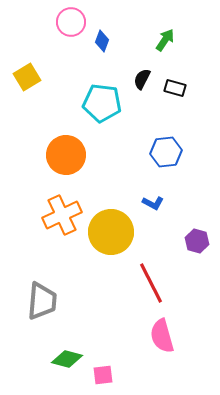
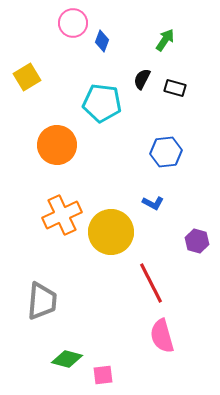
pink circle: moved 2 px right, 1 px down
orange circle: moved 9 px left, 10 px up
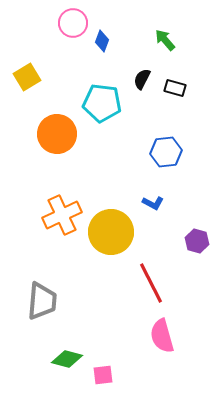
green arrow: rotated 75 degrees counterclockwise
orange circle: moved 11 px up
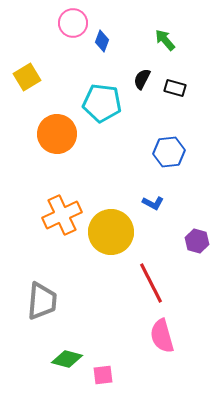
blue hexagon: moved 3 px right
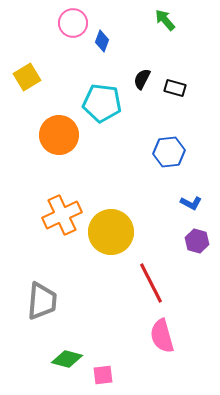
green arrow: moved 20 px up
orange circle: moved 2 px right, 1 px down
blue L-shape: moved 38 px right
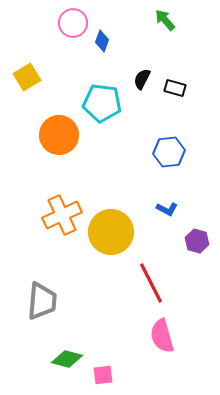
blue L-shape: moved 24 px left, 6 px down
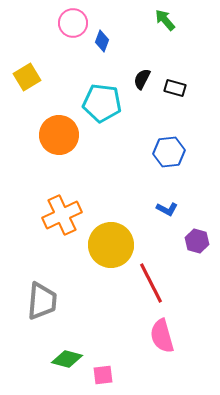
yellow circle: moved 13 px down
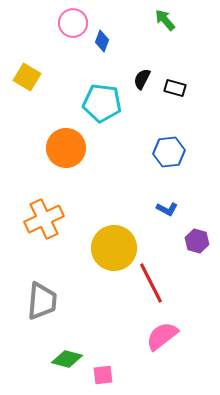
yellow square: rotated 28 degrees counterclockwise
orange circle: moved 7 px right, 13 px down
orange cross: moved 18 px left, 4 px down
yellow circle: moved 3 px right, 3 px down
pink semicircle: rotated 68 degrees clockwise
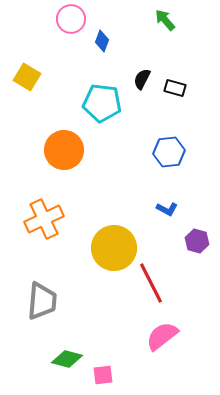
pink circle: moved 2 px left, 4 px up
orange circle: moved 2 px left, 2 px down
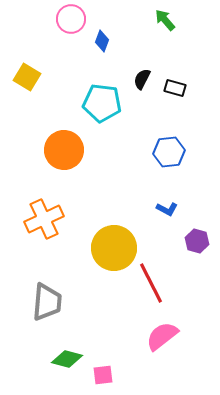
gray trapezoid: moved 5 px right, 1 px down
